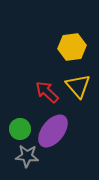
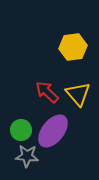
yellow hexagon: moved 1 px right
yellow triangle: moved 8 px down
green circle: moved 1 px right, 1 px down
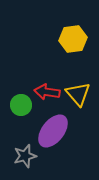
yellow hexagon: moved 8 px up
red arrow: rotated 35 degrees counterclockwise
green circle: moved 25 px up
gray star: moved 2 px left; rotated 20 degrees counterclockwise
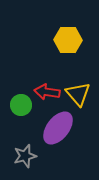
yellow hexagon: moved 5 px left, 1 px down; rotated 8 degrees clockwise
purple ellipse: moved 5 px right, 3 px up
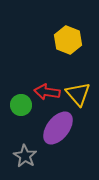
yellow hexagon: rotated 20 degrees clockwise
gray star: rotated 25 degrees counterclockwise
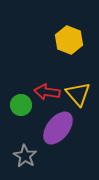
yellow hexagon: moved 1 px right
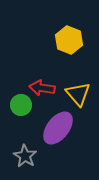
red arrow: moved 5 px left, 4 px up
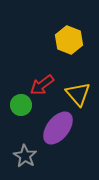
red arrow: moved 3 px up; rotated 45 degrees counterclockwise
